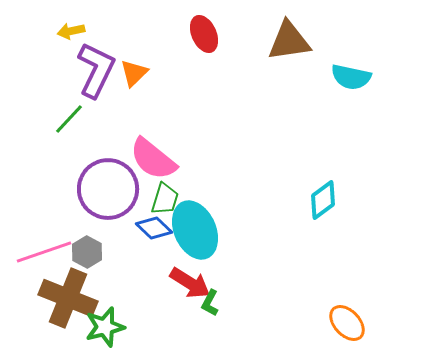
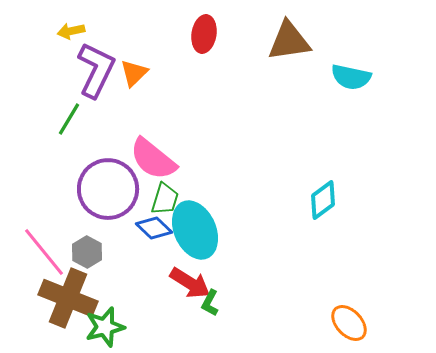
red ellipse: rotated 33 degrees clockwise
green line: rotated 12 degrees counterclockwise
pink line: rotated 70 degrees clockwise
orange ellipse: moved 2 px right
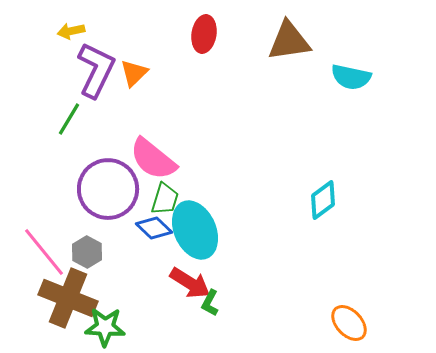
green star: rotated 18 degrees clockwise
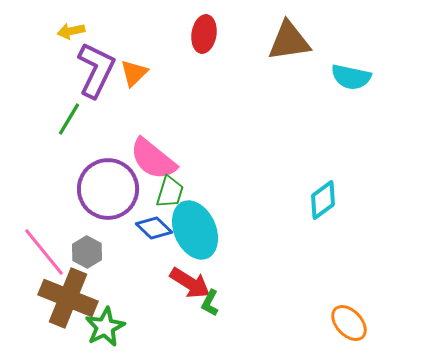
green trapezoid: moved 5 px right, 7 px up
green star: rotated 30 degrees counterclockwise
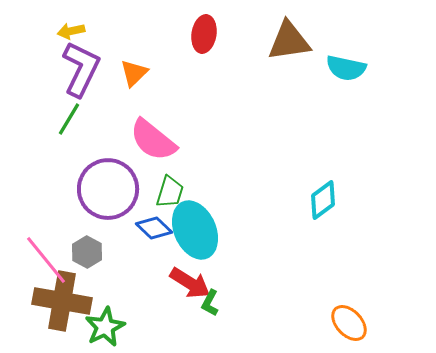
purple L-shape: moved 15 px left, 1 px up
cyan semicircle: moved 5 px left, 9 px up
pink semicircle: moved 19 px up
pink line: moved 2 px right, 8 px down
brown cross: moved 6 px left, 3 px down; rotated 12 degrees counterclockwise
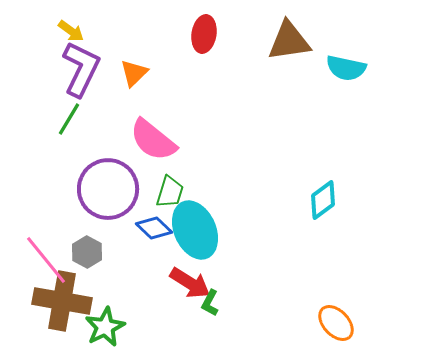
yellow arrow: rotated 132 degrees counterclockwise
orange ellipse: moved 13 px left
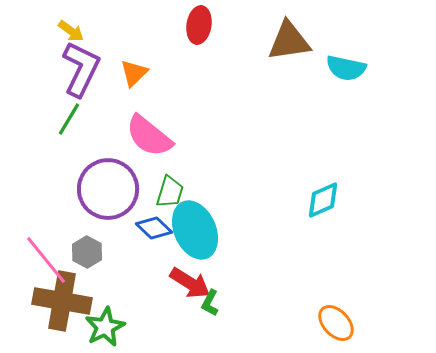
red ellipse: moved 5 px left, 9 px up
pink semicircle: moved 4 px left, 4 px up
cyan diamond: rotated 12 degrees clockwise
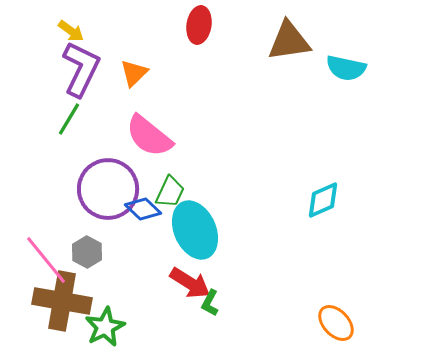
green trapezoid: rotated 8 degrees clockwise
blue diamond: moved 11 px left, 19 px up
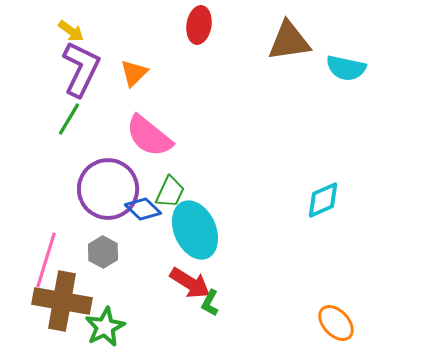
gray hexagon: moved 16 px right
pink line: rotated 56 degrees clockwise
